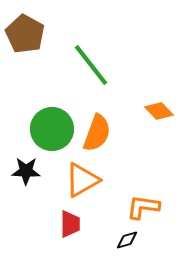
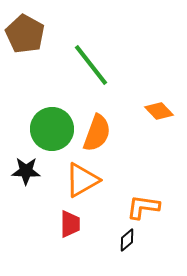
black diamond: rotated 25 degrees counterclockwise
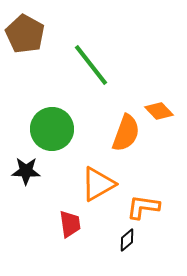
orange semicircle: moved 29 px right
orange triangle: moved 16 px right, 4 px down
red trapezoid: rotated 8 degrees counterclockwise
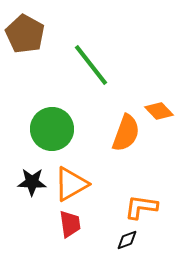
black star: moved 6 px right, 11 px down
orange triangle: moved 27 px left
orange L-shape: moved 2 px left
black diamond: rotated 20 degrees clockwise
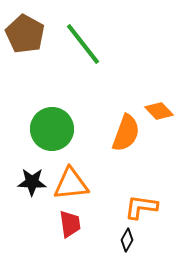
green line: moved 8 px left, 21 px up
orange triangle: rotated 24 degrees clockwise
black diamond: rotated 40 degrees counterclockwise
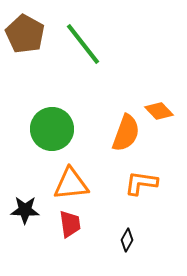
black star: moved 7 px left, 28 px down
orange L-shape: moved 24 px up
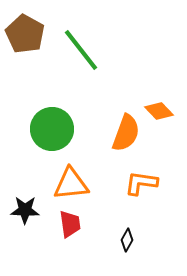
green line: moved 2 px left, 6 px down
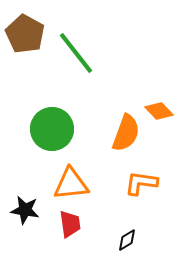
green line: moved 5 px left, 3 px down
black star: rotated 8 degrees clockwise
black diamond: rotated 30 degrees clockwise
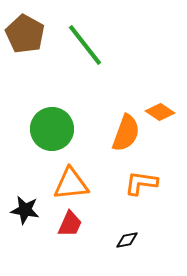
green line: moved 9 px right, 8 px up
orange diamond: moved 1 px right, 1 px down; rotated 12 degrees counterclockwise
red trapezoid: rotated 32 degrees clockwise
black diamond: rotated 20 degrees clockwise
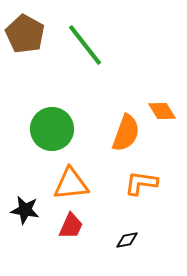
orange diamond: moved 2 px right, 1 px up; rotated 24 degrees clockwise
red trapezoid: moved 1 px right, 2 px down
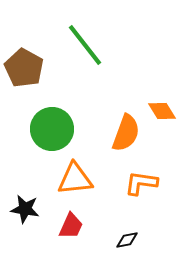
brown pentagon: moved 1 px left, 34 px down
orange triangle: moved 4 px right, 5 px up
black star: moved 1 px up
